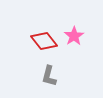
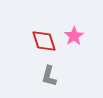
red diamond: rotated 20 degrees clockwise
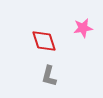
pink star: moved 9 px right, 8 px up; rotated 24 degrees clockwise
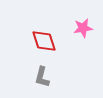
gray L-shape: moved 7 px left, 1 px down
